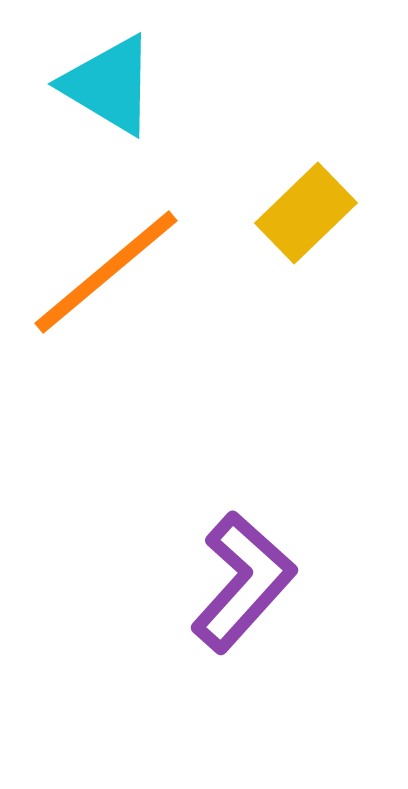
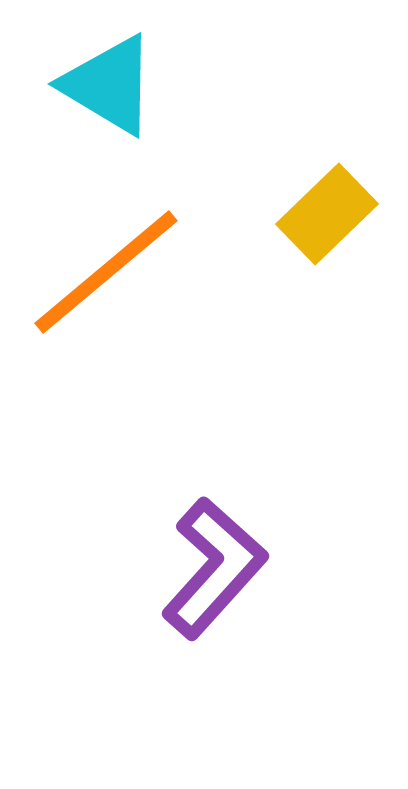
yellow rectangle: moved 21 px right, 1 px down
purple L-shape: moved 29 px left, 14 px up
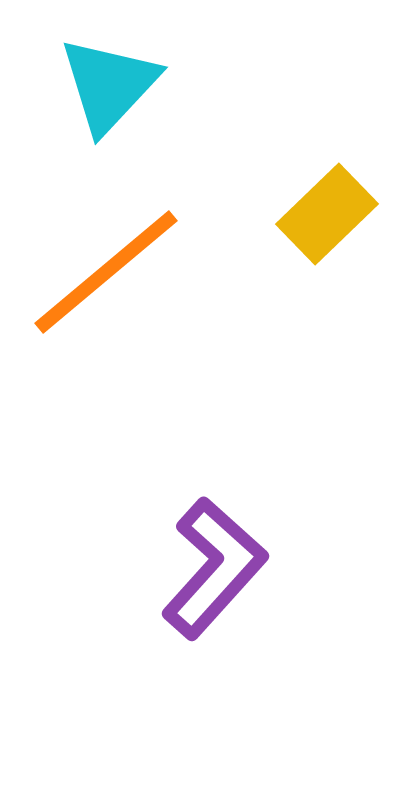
cyan triangle: rotated 42 degrees clockwise
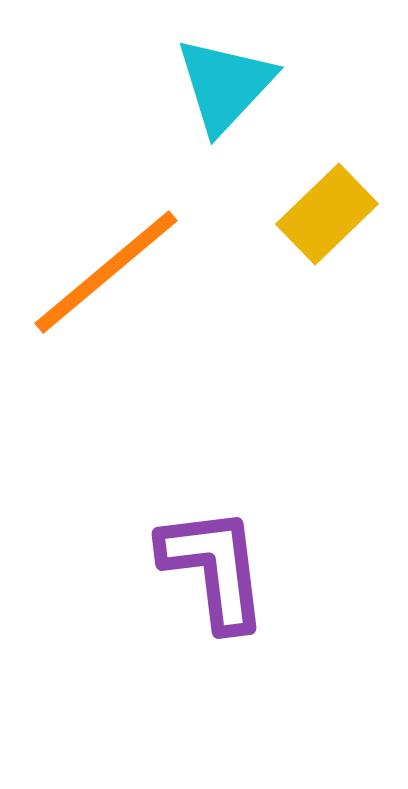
cyan triangle: moved 116 px right
purple L-shape: rotated 49 degrees counterclockwise
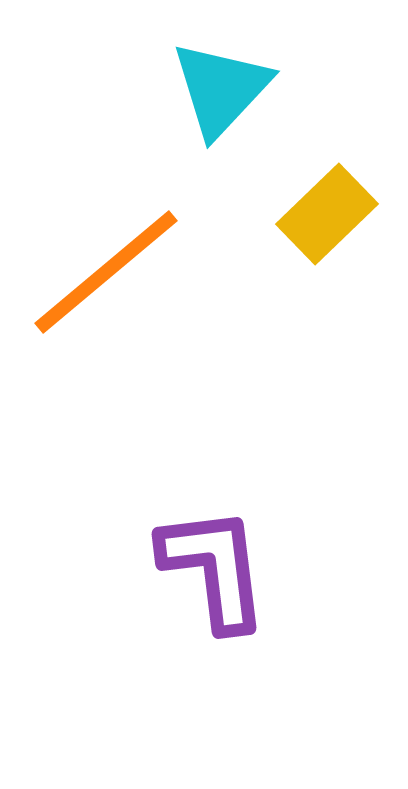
cyan triangle: moved 4 px left, 4 px down
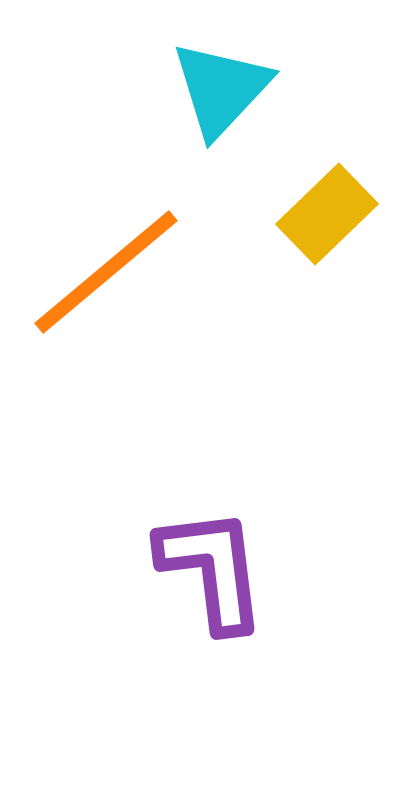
purple L-shape: moved 2 px left, 1 px down
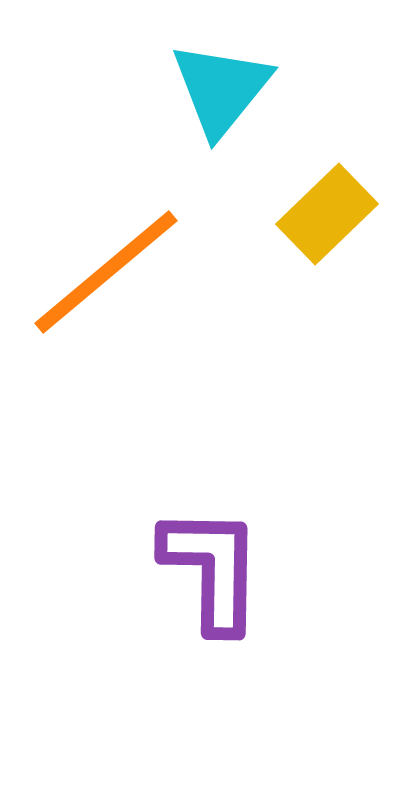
cyan triangle: rotated 4 degrees counterclockwise
purple L-shape: rotated 8 degrees clockwise
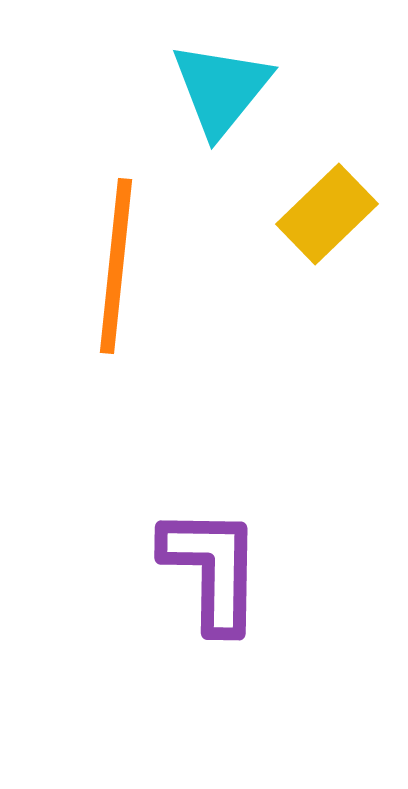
orange line: moved 10 px right, 6 px up; rotated 44 degrees counterclockwise
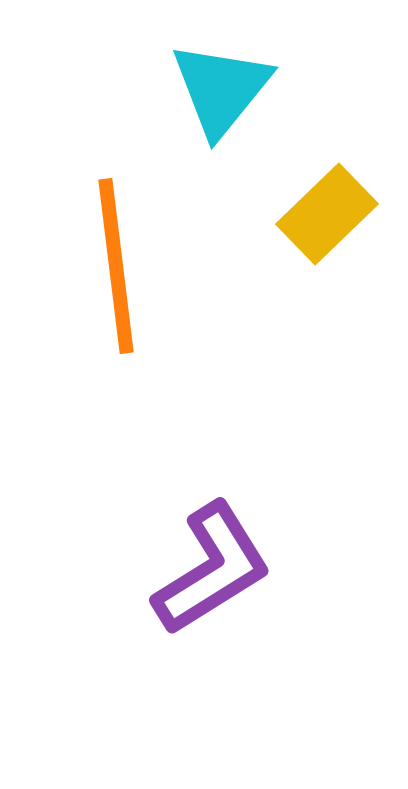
orange line: rotated 13 degrees counterclockwise
purple L-shape: rotated 57 degrees clockwise
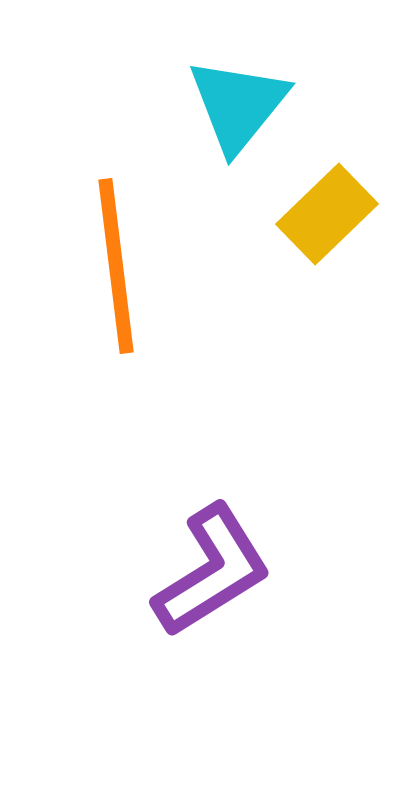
cyan triangle: moved 17 px right, 16 px down
purple L-shape: moved 2 px down
